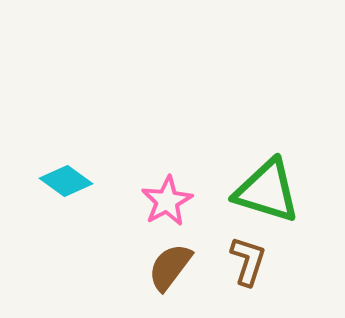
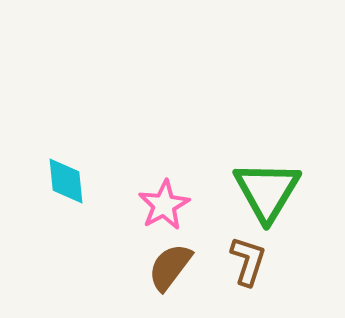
cyan diamond: rotated 48 degrees clockwise
green triangle: rotated 44 degrees clockwise
pink star: moved 3 px left, 4 px down
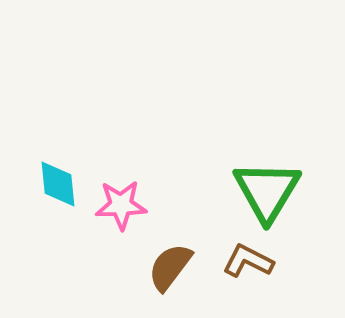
cyan diamond: moved 8 px left, 3 px down
pink star: moved 43 px left; rotated 27 degrees clockwise
brown L-shape: rotated 81 degrees counterclockwise
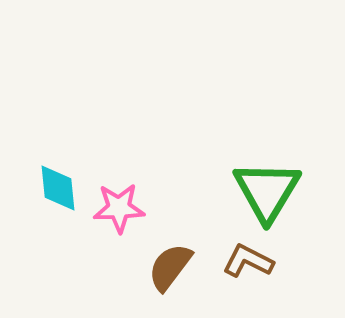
cyan diamond: moved 4 px down
pink star: moved 2 px left, 3 px down
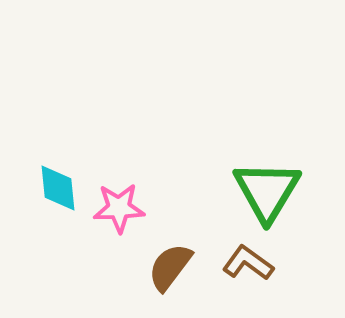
brown L-shape: moved 2 px down; rotated 9 degrees clockwise
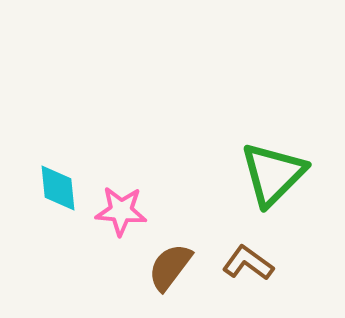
green triangle: moved 6 px right, 17 px up; rotated 14 degrees clockwise
pink star: moved 2 px right, 3 px down; rotated 6 degrees clockwise
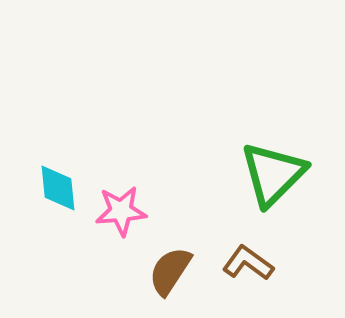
pink star: rotated 9 degrees counterclockwise
brown semicircle: moved 4 px down; rotated 4 degrees counterclockwise
